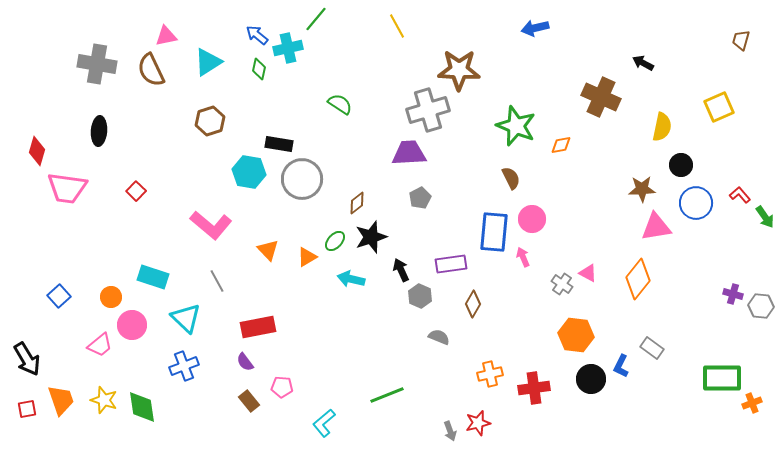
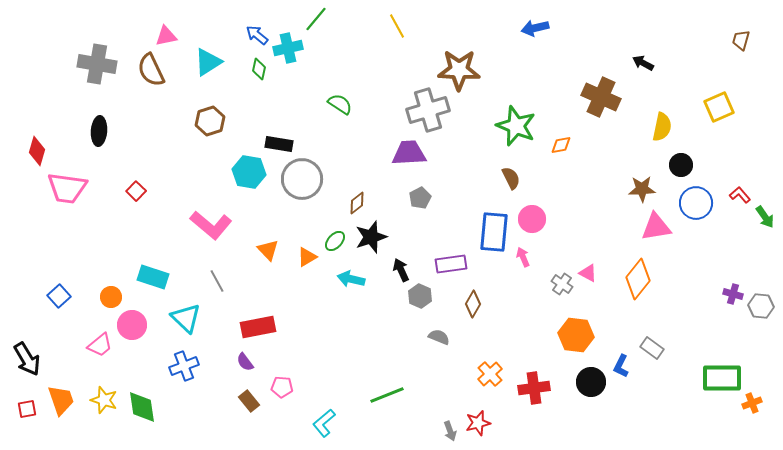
orange cross at (490, 374): rotated 30 degrees counterclockwise
black circle at (591, 379): moved 3 px down
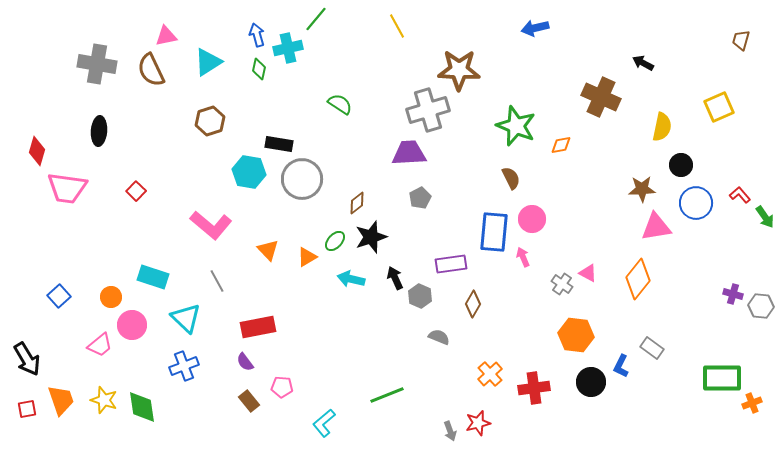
blue arrow at (257, 35): rotated 35 degrees clockwise
black arrow at (401, 270): moved 6 px left, 8 px down
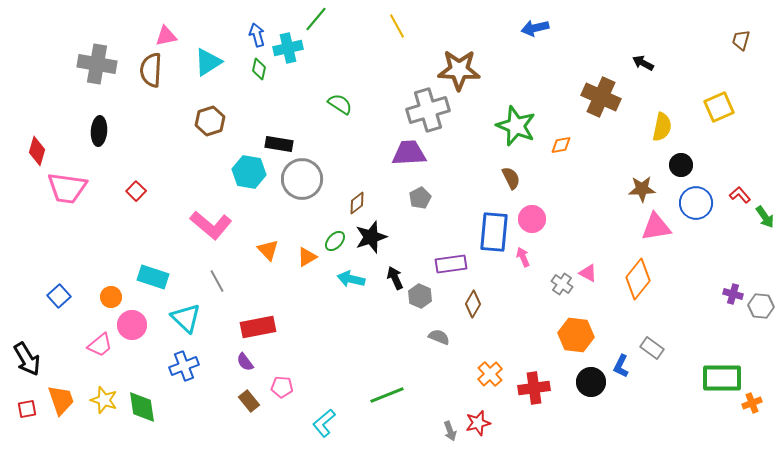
brown semicircle at (151, 70): rotated 28 degrees clockwise
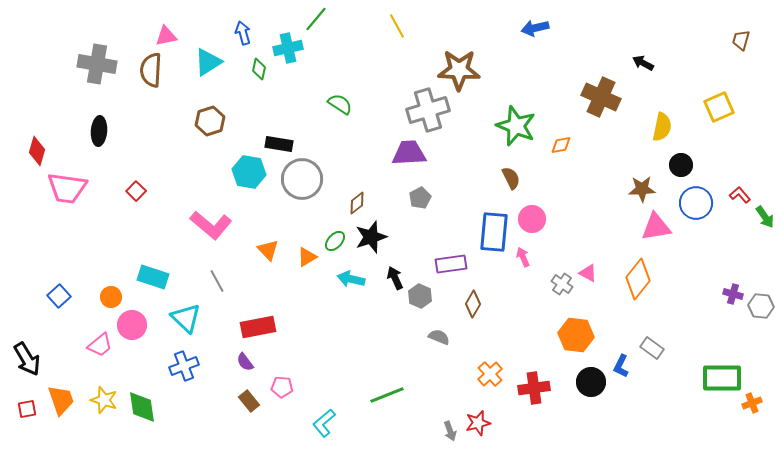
blue arrow at (257, 35): moved 14 px left, 2 px up
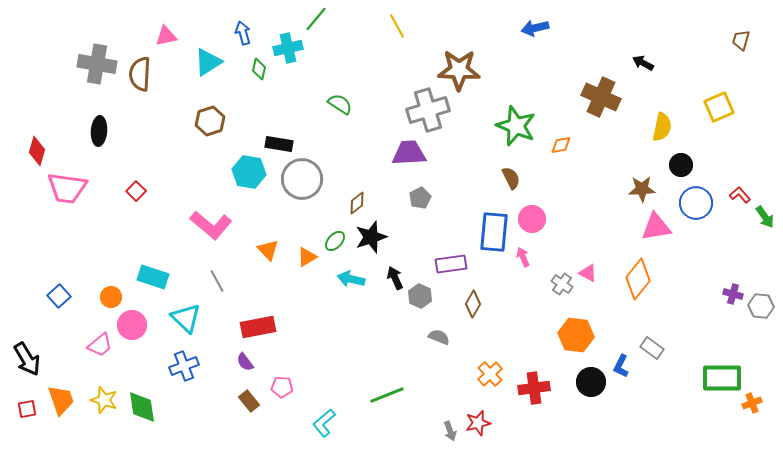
brown semicircle at (151, 70): moved 11 px left, 4 px down
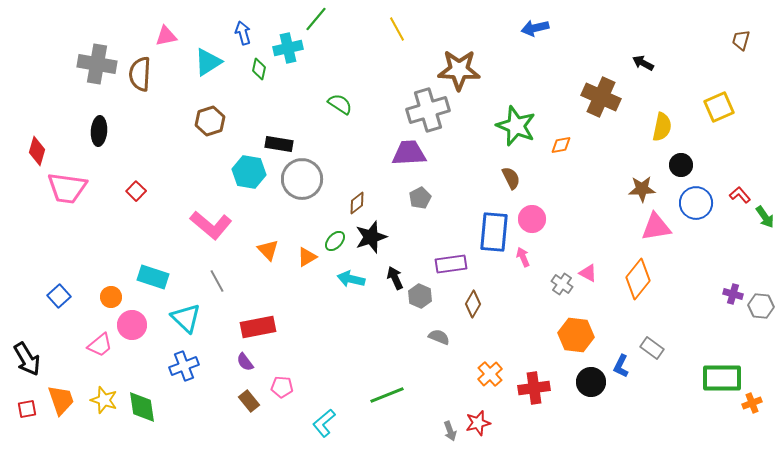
yellow line at (397, 26): moved 3 px down
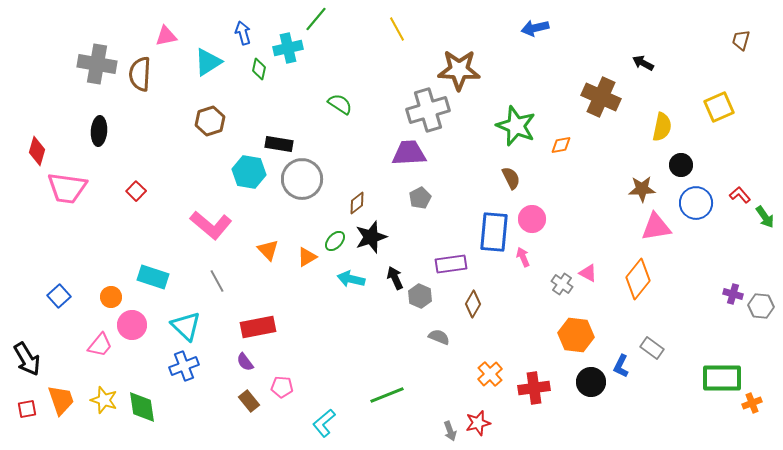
cyan triangle at (186, 318): moved 8 px down
pink trapezoid at (100, 345): rotated 12 degrees counterclockwise
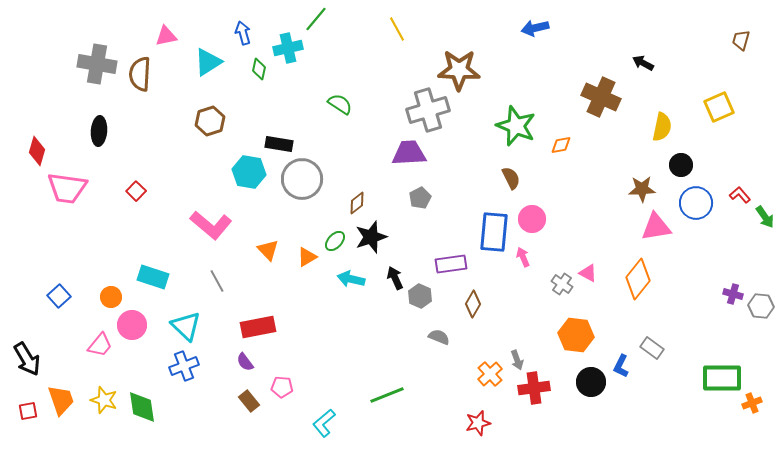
red square at (27, 409): moved 1 px right, 2 px down
gray arrow at (450, 431): moved 67 px right, 71 px up
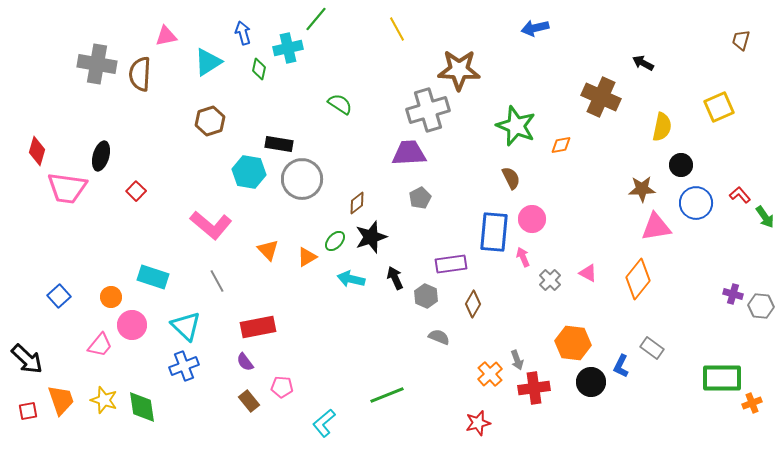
black ellipse at (99, 131): moved 2 px right, 25 px down; rotated 12 degrees clockwise
gray cross at (562, 284): moved 12 px left, 4 px up; rotated 10 degrees clockwise
gray hexagon at (420, 296): moved 6 px right
orange hexagon at (576, 335): moved 3 px left, 8 px down
black arrow at (27, 359): rotated 16 degrees counterclockwise
